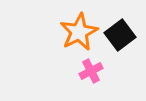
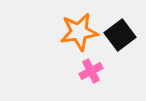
orange star: rotated 18 degrees clockwise
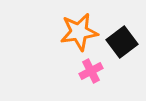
black square: moved 2 px right, 7 px down
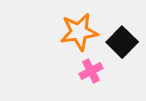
black square: rotated 8 degrees counterclockwise
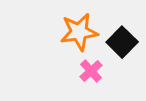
pink cross: rotated 15 degrees counterclockwise
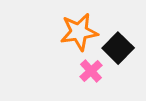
black square: moved 4 px left, 6 px down
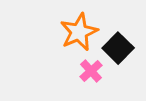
orange star: rotated 15 degrees counterclockwise
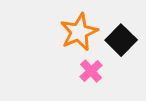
black square: moved 3 px right, 8 px up
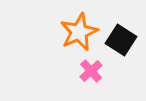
black square: rotated 12 degrees counterclockwise
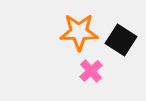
orange star: rotated 24 degrees clockwise
